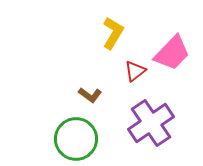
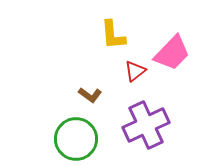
yellow L-shape: moved 2 px down; rotated 144 degrees clockwise
purple cross: moved 5 px left, 2 px down; rotated 9 degrees clockwise
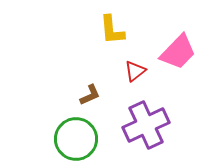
yellow L-shape: moved 1 px left, 5 px up
pink trapezoid: moved 6 px right, 1 px up
brown L-shape: rotated 60 degrees counterclockwise
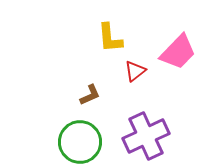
yellow L-shape: moved 2 px left, 8 px down
purple cross: moved 11 px down
green circle: moved 4 px right, 3 px down
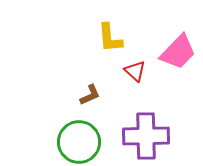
red triangle: rotated 40 degrees counterclockwise
purple cross: rotated 24 degrees clockwise
green circle: moved 1 px left
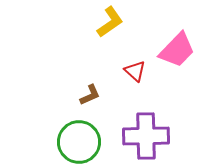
yellow L-shape: moved 16 px up; rotated 120 degrees counterclockwise
pink trapezoid: moved 1 px left, 2 px up
